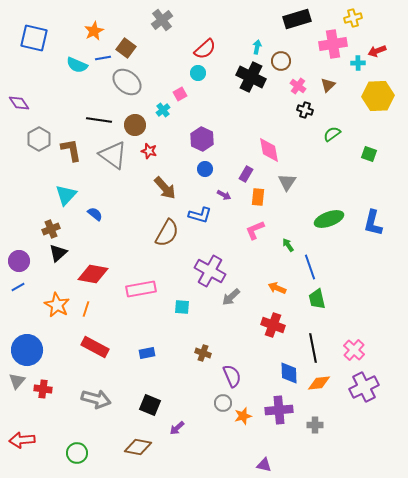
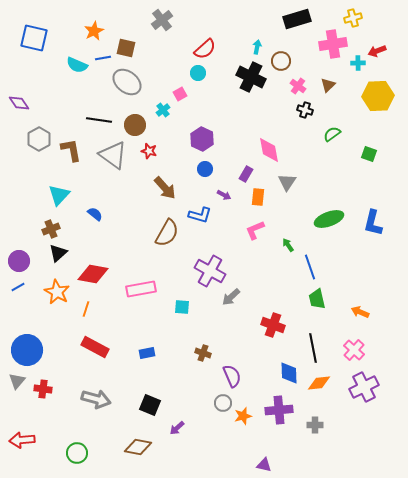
brown square at (126, 48): rotated 24 degrees counterclockwise
cyan triangle at (66, 195): moved 7 px left
orange arrow at (277, 288): moved 83 px right, 24 px down
orange star at (57, 305): moved 13 px up
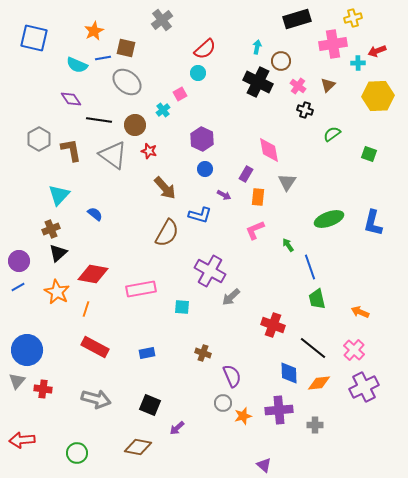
black cross at (251, 77): moved 7 px right, 5 px down
purple diamond at (19, 103): moved 52 px right, 4 px up
black line at (313, 348): rotated 40 degrees counterclockwise
purple triangle at (264, 465): rotated 28 degrees clockwise
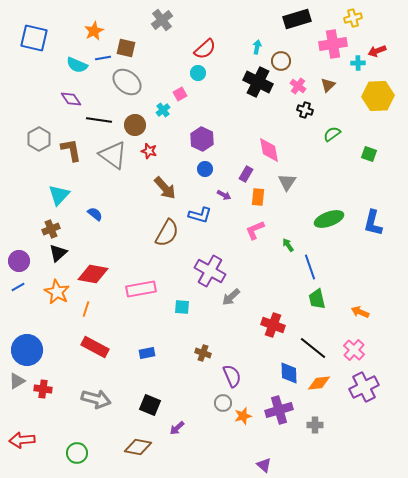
gray triangle at (17, 381): rotated 18 degrees clockwise
purple cross at (279, 410): rotated 12 degrees counterclockwise
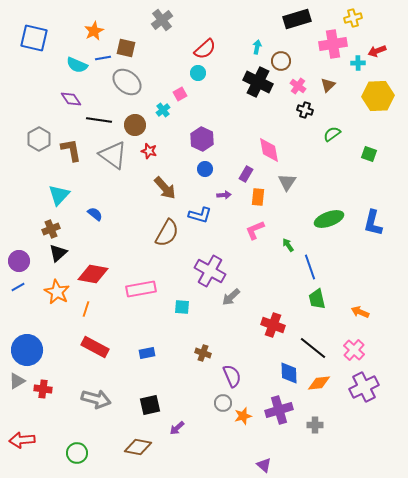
purple arrow at (224, 195): rotated 32 degrees counterclockwise
black square at (150, 405): rotated 35 degrees counterclockwise
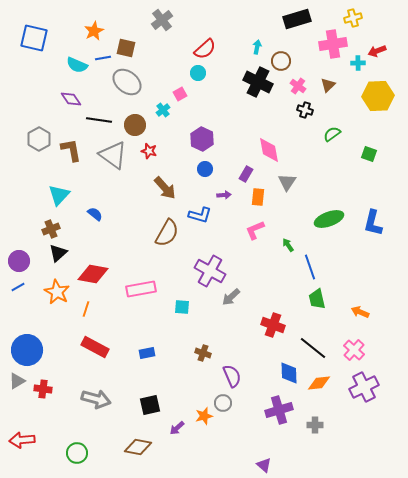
orange star at (243, 416): moved 39 px left
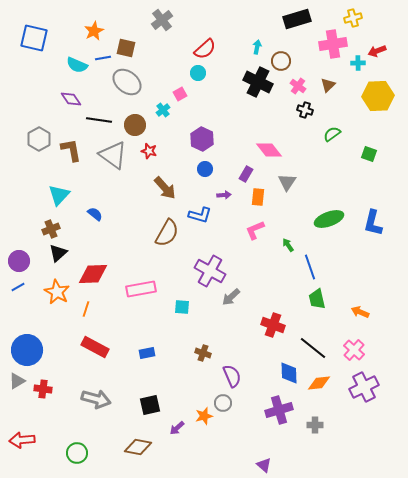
pink diamond at (269, 150): rotated 28 degrees counterclockwise
red diamond at (93, 274): rotated 12 degrees counterclockwise
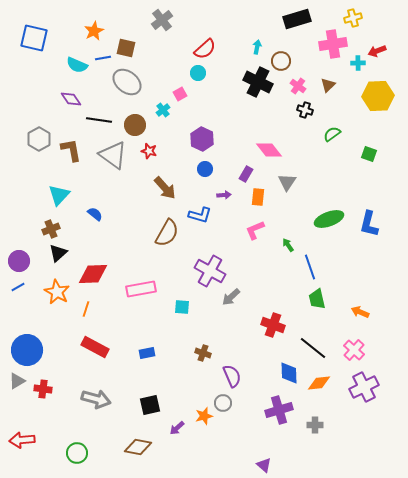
blue L-shape at (373, 223): moved 4 px left, 1 px down
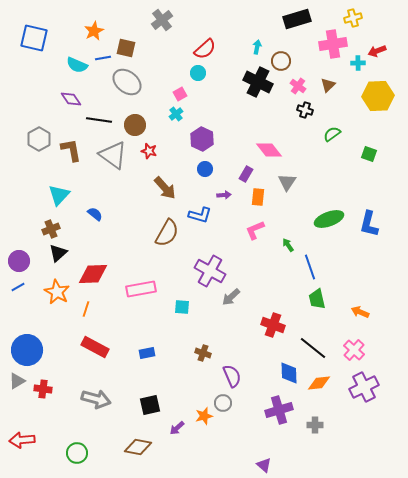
cyan cross at (163, 110): moved 13 px right, 4 px down
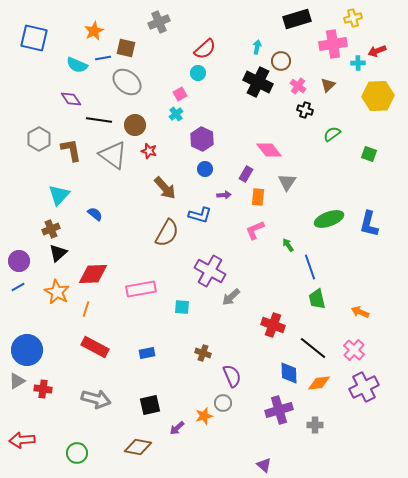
gray cross at (162, 20): moved 3 px left, 2 px down; rotated 15 degrees clockwise
